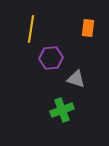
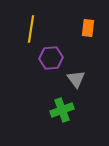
gray triangle: rotated 36 degrees clockwise
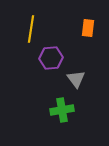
green cross: rotated 10 degrees clockwise
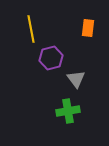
yellow line: rotated 20 degrees counterclockwise
purple hexagon: rotated 10 degrees counterclockwise
green cross: moved 6 px right, 1 px down
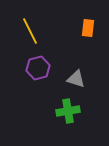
yellow line: moved 1 px left, 2 px down; rotated 16 degrees counterclockwise
purple hexagon: moved 13 px left, 10 px down
gray triangle: rotated 36 degrees counterclockwise
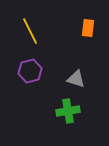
purple hexagon: moved 8 px left, 3 px down
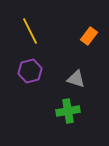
orange rectangle: moved 1 px right, 8 px down; rotated 30 degrees clockwise
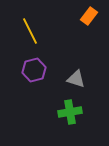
orange rectangle: moved 20 px up
purple hexagon: moved 4 px right, 1 px up
green cross: moved 2 px right, 1 px down
